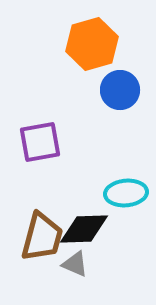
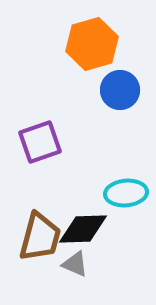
purple square: rotated 9 degrees counterclockwise
black diamond: moved 1 px left
brown trapezoid: moved 2 px left
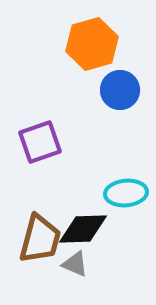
brown trapezoid: moved 2 px down
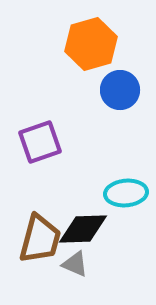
orange hexagon: moved 1 px left
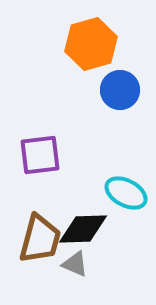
purple square: moved 13 px down; rotated 12 degrees clockwise
cyan ellipse: rotated 33 degrees clockwise
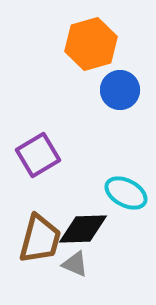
purple square: moved 2 px left; rotated 24 degrees counterclockwise
